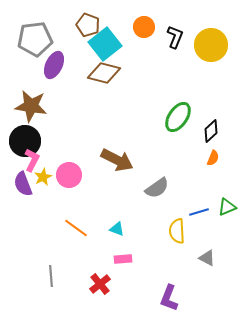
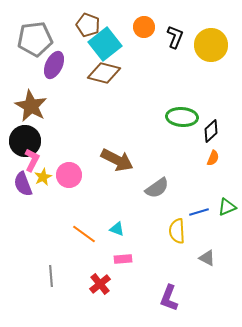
brown star: rotated 20 degrees clockwise
green ellipse: moved 4 px right; rotated 60 degrees clockwise
orange line: moved 8 px right, 6 px down
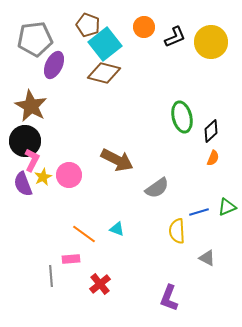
black L-shape: rotated 45 degrees clockwise
yellow circle: moved 3 px up
green ellipse: rotated 72 degrees clockwise
pink rectangle: moved 52 px left
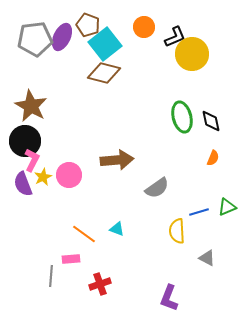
yellow circle: moved 19 px left, 12 px down
purple ellipse: moved 8 px right, 28 px up
black diamond: moved 10 px up; rotated 60 degrees counterclockwise
brown arrow: rotated 32 degrees counterclockwise
gray line: rotated 10 degrees clockwise
red cross: rotated 20 degrees clockwise
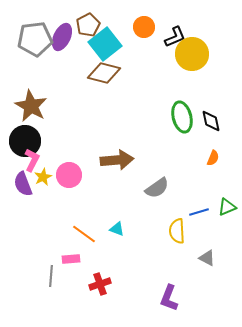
brown pentagon: rotated 25 degrees clockwise
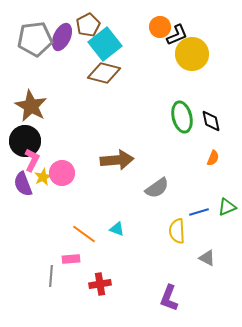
orange circle: moved 16 px right
black L-shape: moved 2 px right, 2 px up
pink circle: moved 7 px left, 2 px up
red cross: rotated 10 degrees clockwise
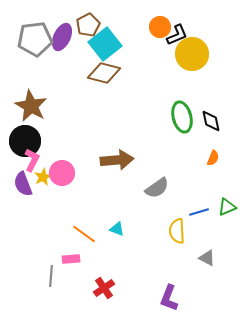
red cross: moved 4 px right, 4 px down; rotated 25 degrees counterclockwise
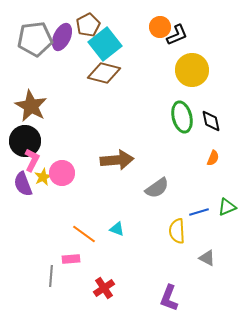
yellow circle: moved 16 px down
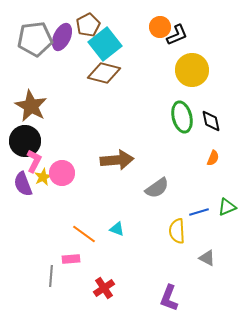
pink L-shape: moved 2 px right, 1 px down
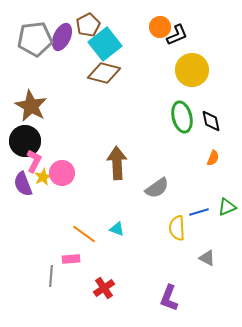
brown arrow: moved 3 px down; rotated 88 degrees counterclockwise
yellow semicircle: moved 3 px up
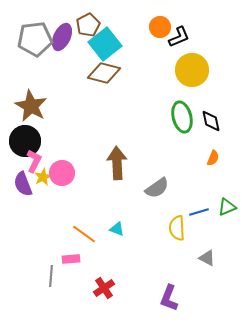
black L-shape: moved 2 px right, 2 px down
